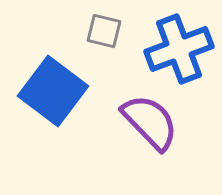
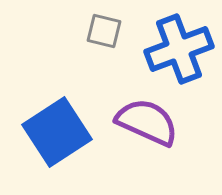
blue square: moved 4 px right, 41 px down; rotated 20 degrees clockwise
purple semicircle: moved 3 px left; rotated 22 degrees counterclockwise
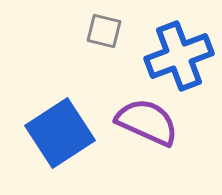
blue cross: moved 7 px down
blue square: moved 3 px right, 1 px down
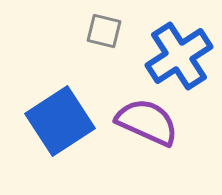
blue cross: rotated 12 degrees counterclockwise
blue square: moved 12 px up
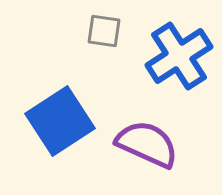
gray square: rotated 6 degrees counterclockwise
purple semicircle: moved 22 px down
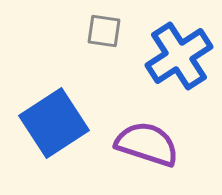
blue square: moved 6 px left, 2 px down
purple semicircle: rotated 6 degrees counterclockwise
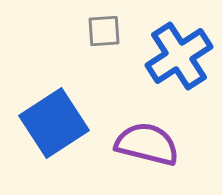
gray square: rotated 12 degrees counterclockwise
purple semicircle: rotated 4 degrees counterclockwise
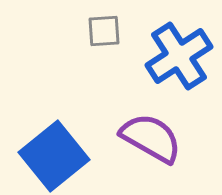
blue square: moved 33 px down; rotated 6 degrees counterclockwise
purple semicircle: moved 4 px right, 6 px up; rotated 16 degrees clockwise
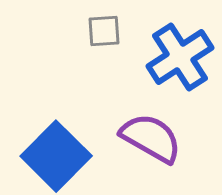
blue cross: moved 1 px right, 1 px down
blue square: moved 2 px right; rotated 6 degrees counterclockwise
